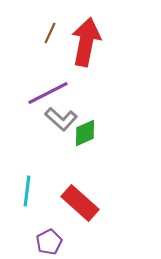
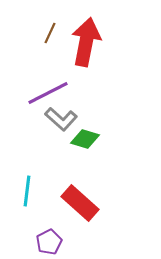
green diamond: moved 6 px down; rotated 40 degrees clockwise
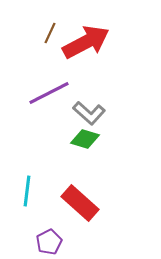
red arrow: rotated 51 degrees clockwise
purple line: moved 1 px right
gray L-shape: moved 28 px right, 6 px up
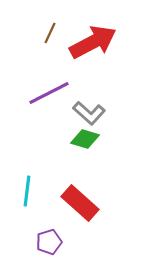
red arrow: moved 7 px right
purple pentagon: rotated 10 degrees clockwise
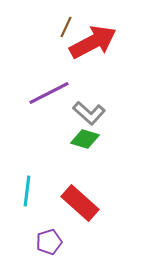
brown line: moved 16 px right, 6 px up
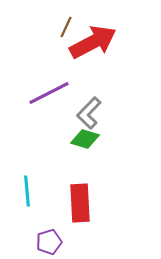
gray L-shape: rotated 92 degrees clockwise
cyan line: rotated 12 degrees counterclockwise
red rectangle: rotated 45 degrees clockwise
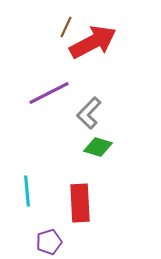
green diamond: moved 13 px right, 8 px down
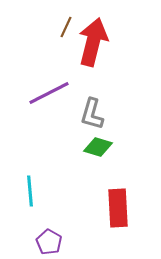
red arrow: rotated 48 degrees counterclockwise
gray L-shape: moved 3 px right, 1 px down; rotated 28 degrees counterclockwise
cyan line: moved 3 px right
red rectangle: moved 38 px right, 5 px down
purple pentagon: rotated 25 degrees counterclockwise
